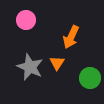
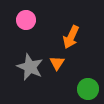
green circle: moved 2 px left, 11 px down
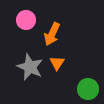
orange arrow: moved 19 px left, 3 px up
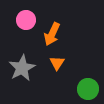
gray star: moved 8 px left, 1 px down; rotated 20 degrees clockwise
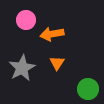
orange arrow: rotated 55 degrees clockwise
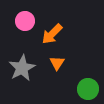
pink circle: moved 1 px left, 1 px down
orange arrow: rotated 35 degrees counterclockwise
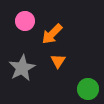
orange triangle: moved 1 px right, 2 px up
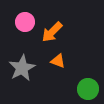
pink circle: moved 1 px down
orange arrow: moved 2 px up
orange triangle: rotated 42 degrees counterclockwise
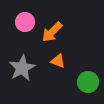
green circle: moved 7 px up
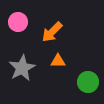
pink circle: moved 7 px left
orange triangle: rotated 21 degrees counterclockwise
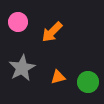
orange triangle: moved 16 px down; rotated 14 degrees counterclockwise
